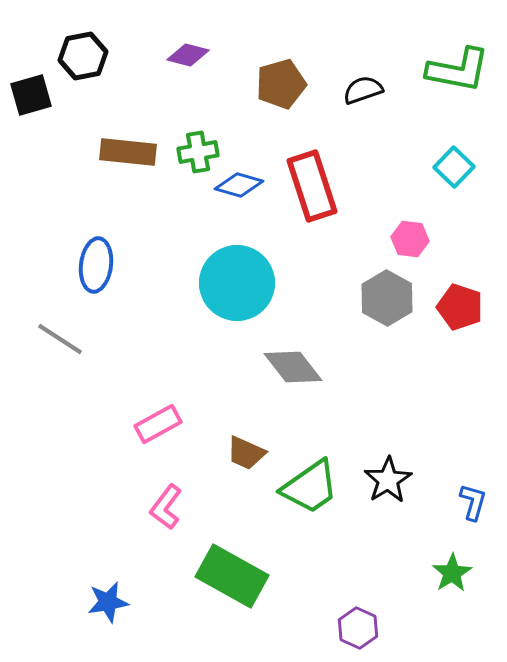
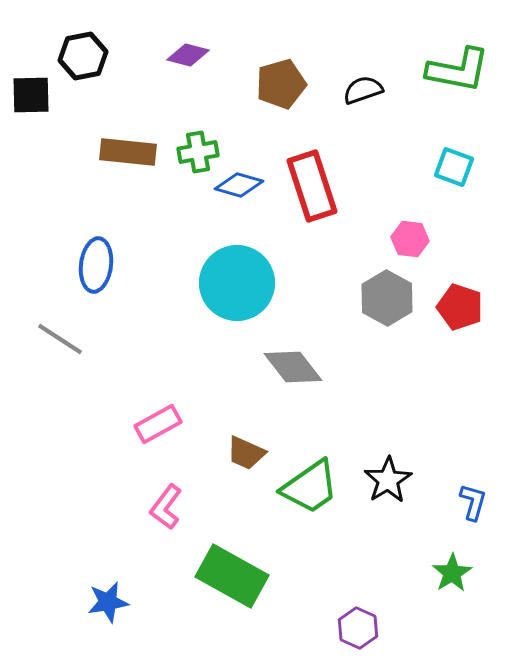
black square: rotated 15 degrees clockwise
cyan square: rotated 24 degrees counterclockwise
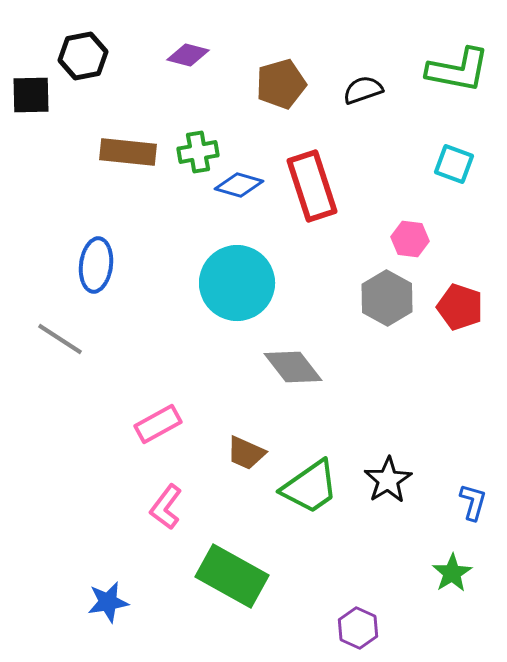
cyan square: moved 3 px up
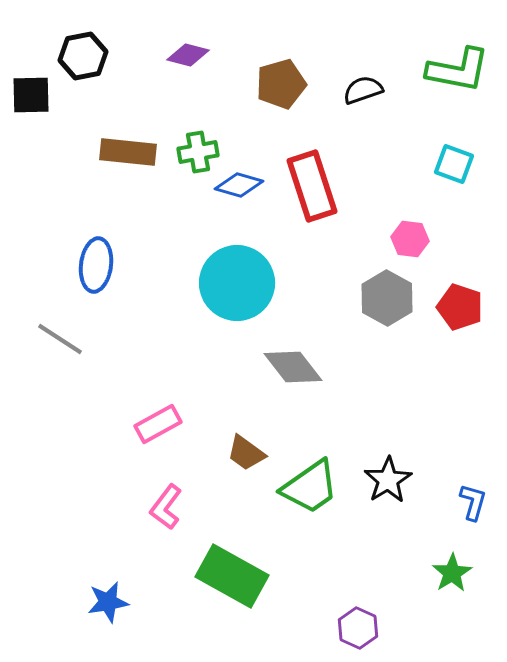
brown trapezoid: rotated 12 degrees clockwise
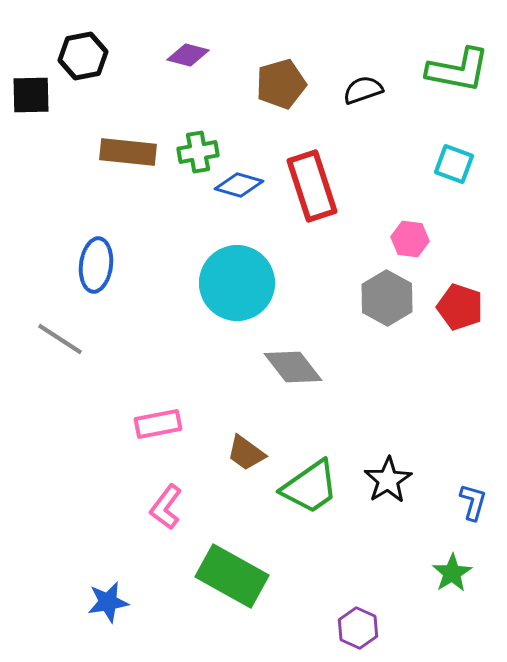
pink rectangle: rotated 18 degrees clockwise
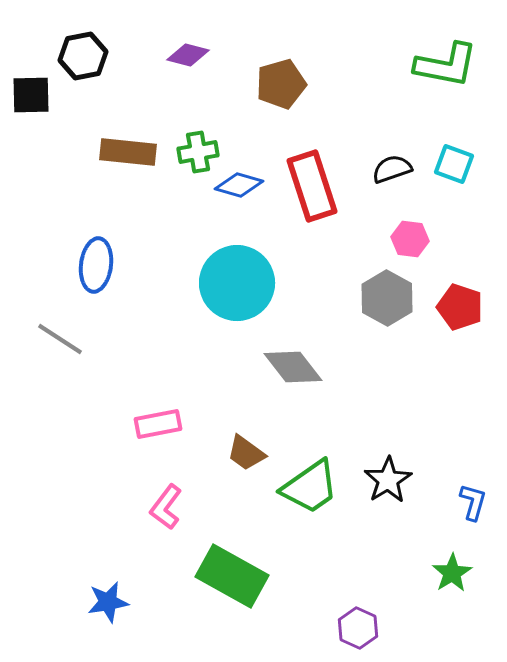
green L-shape: moved 12 px left, 5 px up
black semicircle: moved 29 px right, 79 px down
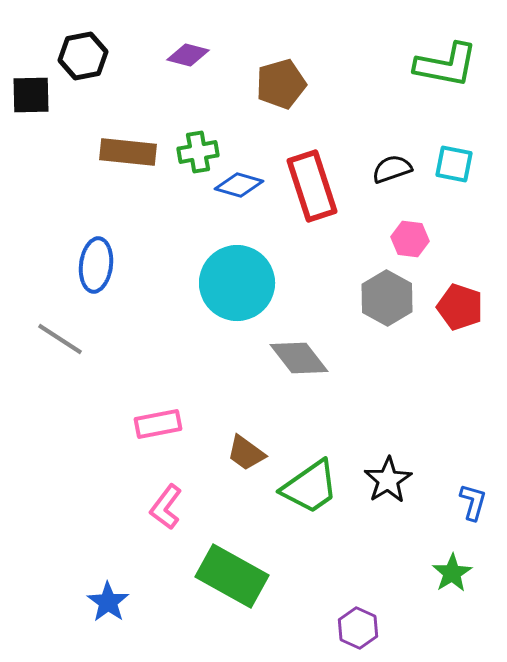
cyan square: rotated 9 degrees counterclockwise
gray diamond: moved 6 px right, 9 px up
blue star: rotated 27 degrees counterclockwise
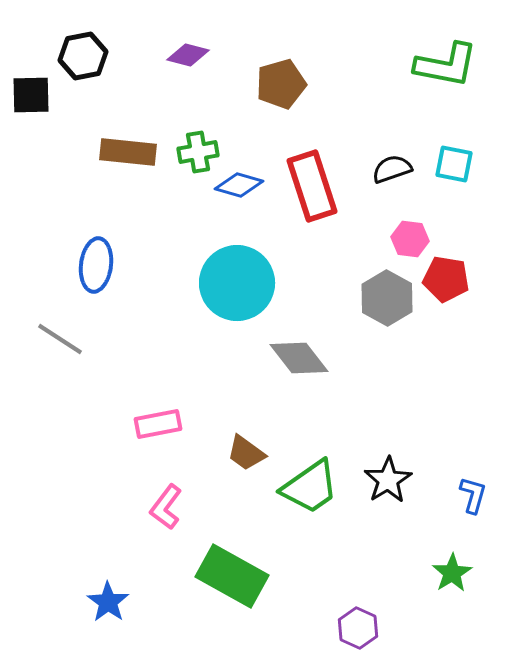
red pentagon: moved 14 px left, 28 px up; rotated 9 degrees counterclockwise
blue L-shape: moved 7 px up
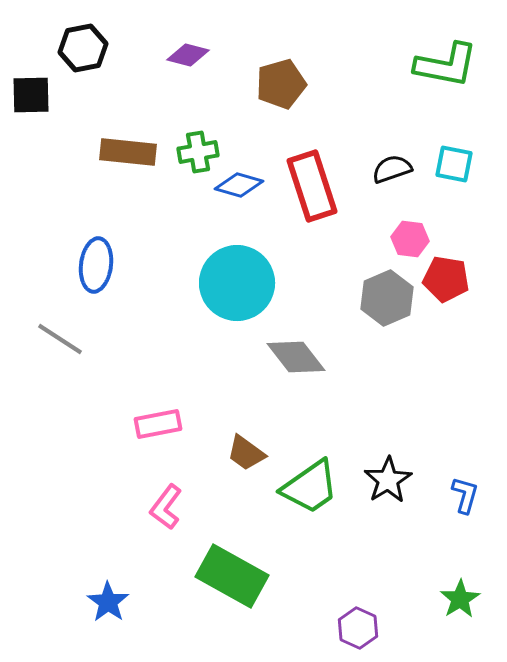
black hexagon: moved 8 px up
gray hexagon: rotated 8 degrees clockwise
gray diamond: moved 3 px left, 1 px up
blue L-shape: moved 8 px left
green star: moved 8 px right, 26 px down
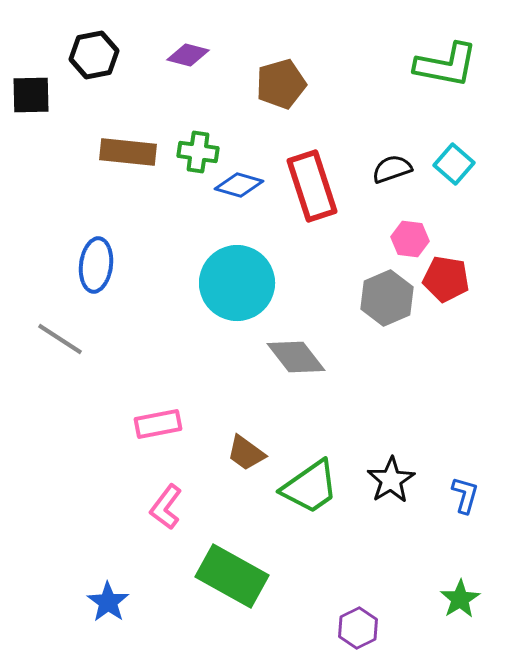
black hexagon: moved 11 px right, 7 px down
green cross: rotated 18 degrees clockwise
cyan square: rotated 30 degrees clockwise
black star: moved 3 px right
purple hexagon: rotated 9 degrees clockwise
